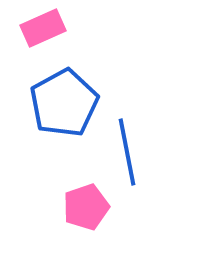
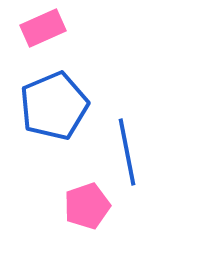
blue pentagon: moved 10 px left, 3 px down; rotated 6 degrees clockwise
pink pentagon: moved 1 px right, 1 px up
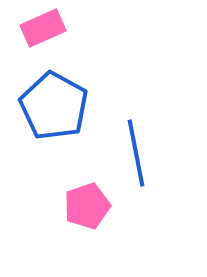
blue pentagon: rotated 20 degrees counterclockwise
blue line: moved 9 px right, 1 px down
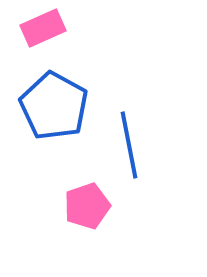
blue line: moved 7 px left, 8 px up
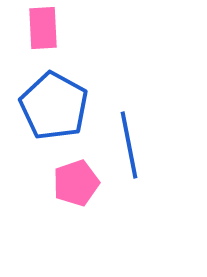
pink rectangle: rotated 69 degrees counterclockwise
pink pentagon: moved 11 px left, 23 px up
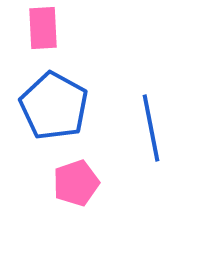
blue line: moved 22 px right, 17 px up
